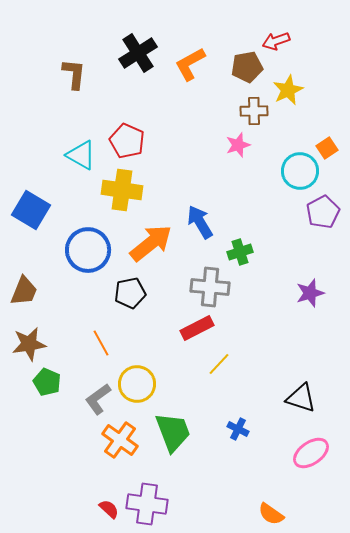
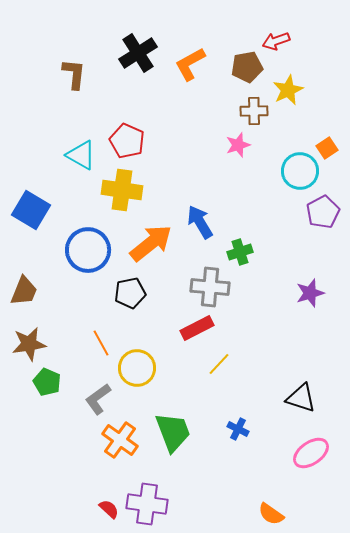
yellow circle: moved 16 px up
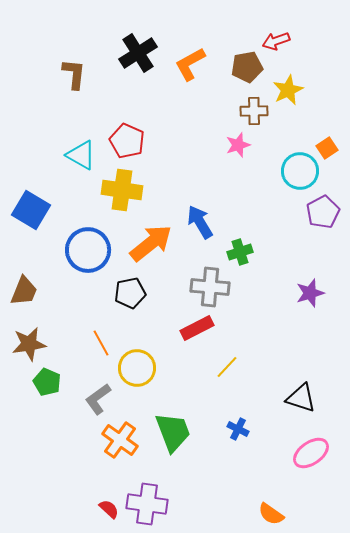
yellow line: moved 8 px right, 3 px down
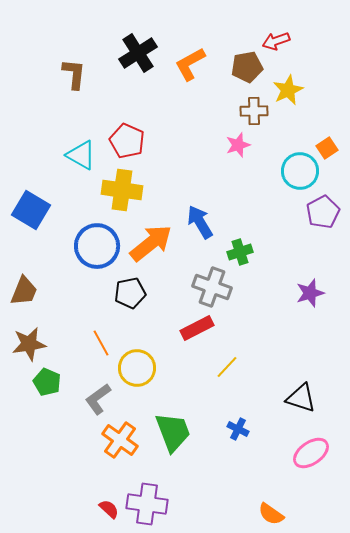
blue circle: moved 9 px right, 4 px up
gray cross: moved 2 px right; rotated 15 degrees clockwise
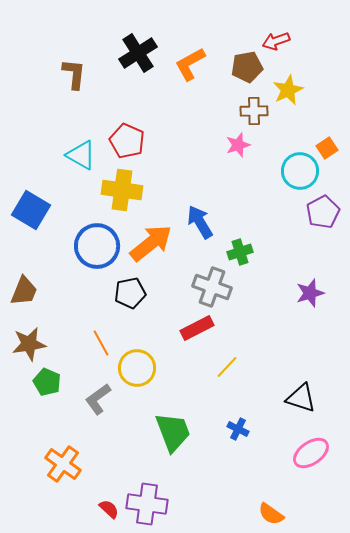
orange cross: moved 57 px left, 24 px down
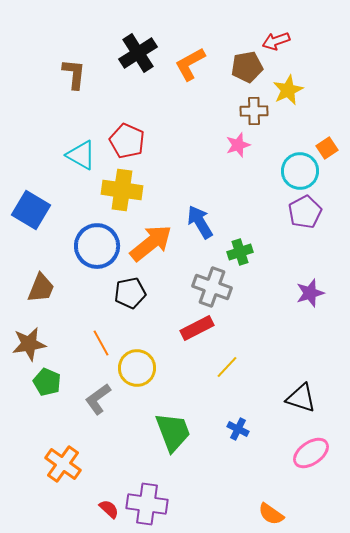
purple pentagon: moved 18 px left
brown trapezoid: moved 17 px right, 3 px up
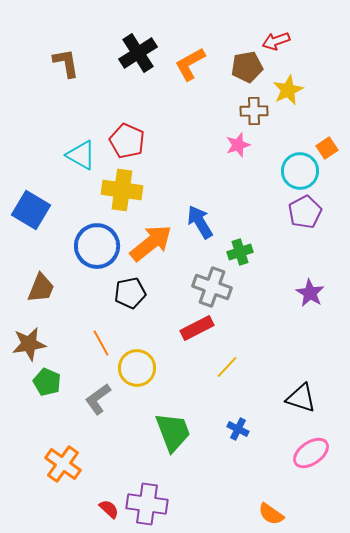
brown L-shape: moved 8 px left, 11 px up; rotated 16 degrees counterclockwise
purple star: rotated 24 degrees counterclockwise
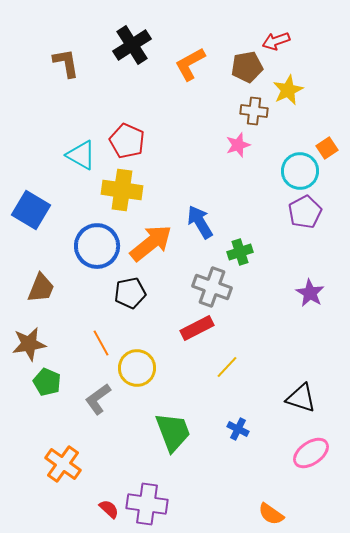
black cross: moved 6 px left, 8 px up
brown cross: rotated 8 degrees clockwise
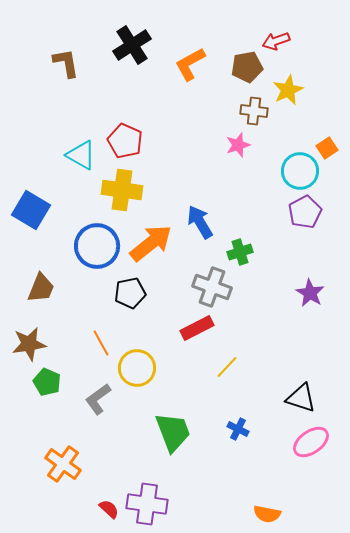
red pentagon: moved 2 px left
pink ellipse: moved 11 px up
orange semicircle: moved 4 px left; rotated 24 degrees counterclockwise
